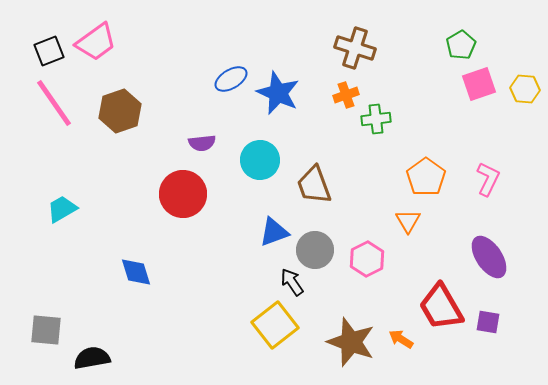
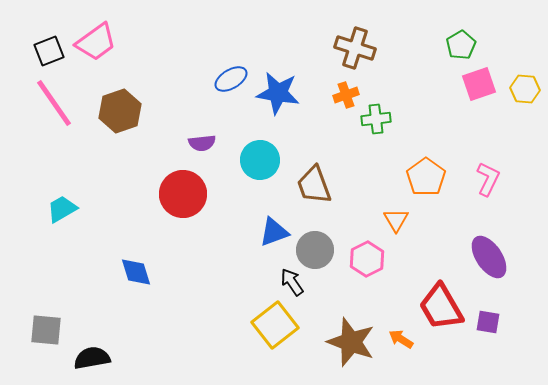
blue star: rotated 15 degrees counterclockwise
orange triangle: moved 12 px left, 1 px up
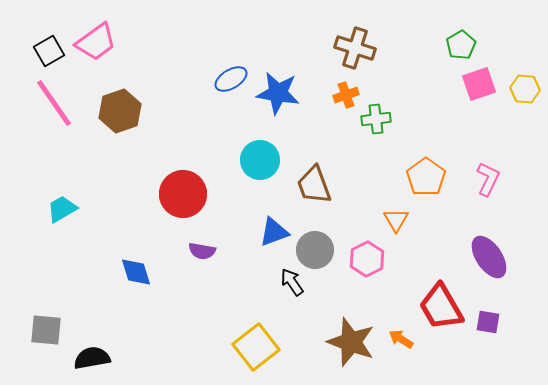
black square: rotated 8 degrees counterclockwise
purple semicircle: moved 108 px down; rotated 16 degrees clockwise
yellow square: moved 19 px left, 22 px down
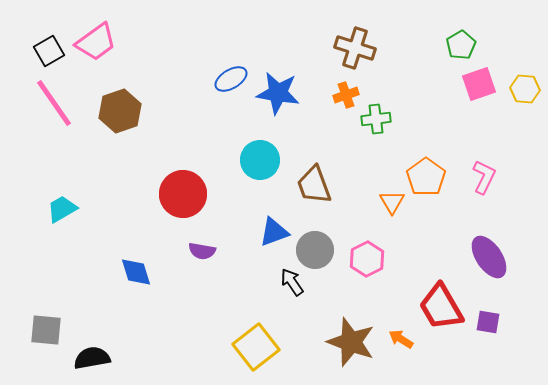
pink L-shape: moved 4 px left, 2 px up
orange triangle: moved 4 px left, 18 px up
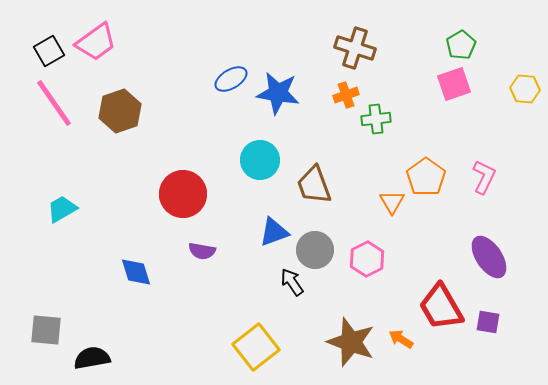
pink square: moved 25 px left
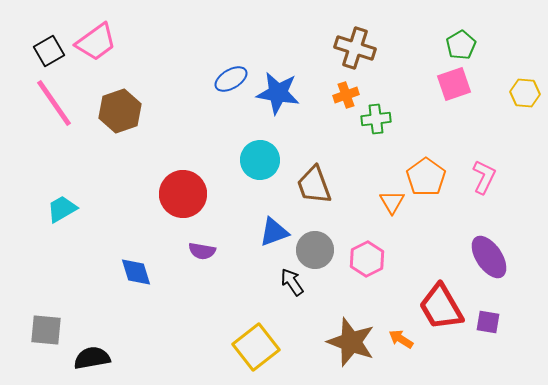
yellow hexagon: moved 4 px down
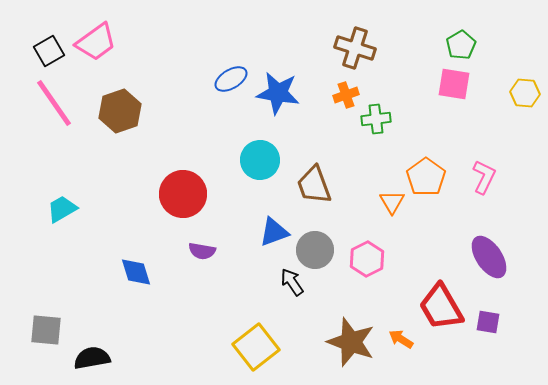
pink square: rotated 28 degrees clockwise
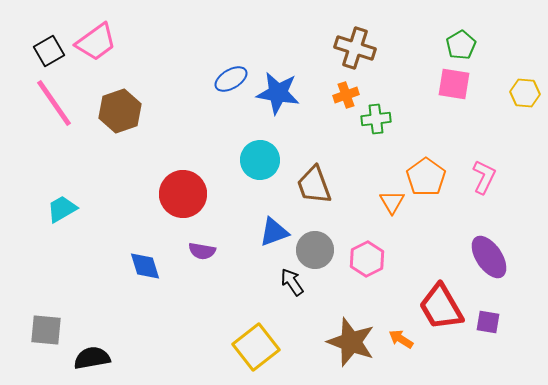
blue diamond: moved 9 px right, 6 px up
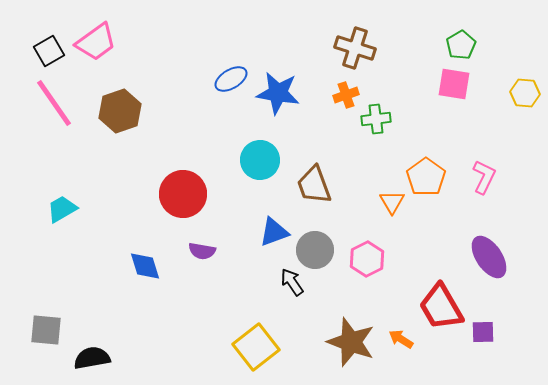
purple square: moved 5 px left, 10 px down; rotated 10 degrees counterclockwise
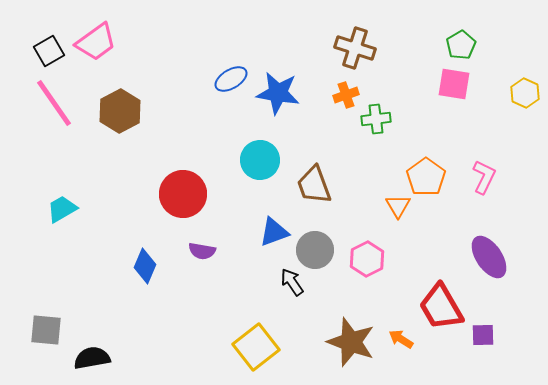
yellow hexagon: rotated 20 degrees clockwise
brown hexagon: rotated 9 degrees counterclockwise
orange triangle: moved 6 px right, 4 px down
blue diamond: rotated 40 degrees clockwise
purple square: moved 3 px down
